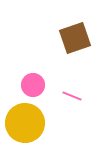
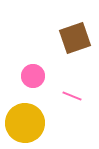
pink circle: moved 9 px up
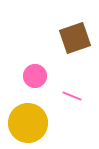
pink circle: moved 2 px right
yellow circle: moved 3 px right
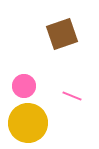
brown square: moved 13 px left, 4 px up
pink circle: moved 11 px left, 10 px down
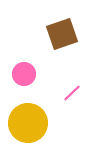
pink circle: moved 12 px up
pink line: moved 3 px up; rotated 66 degrees counterclockwise
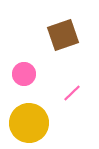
brown square: moved 1 px right, 1 px down
yellow circle: moved 1 px right
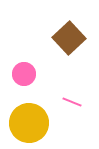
brown square: moved 6 px right, 3 px down; rotated 24 degrees counterclockwise
pink line: moved 9 px down; rotated 66 degrees clockwise
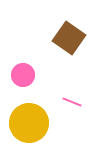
brown square: rotated 12 degrees counterclockwise
pink circle: moved 1 px left, 1 px down
